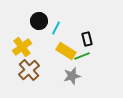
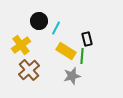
yellow cross: moved 1 px left, 2 px up
green line: rotated 63 degrees counterclockwise
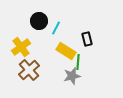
yellow cross: moved 2 px down
green line: moved 4 px left, 6 px down
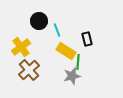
cyan line: moved 1 px right, 2 px down; rotated 48 degrees counterclockwise
